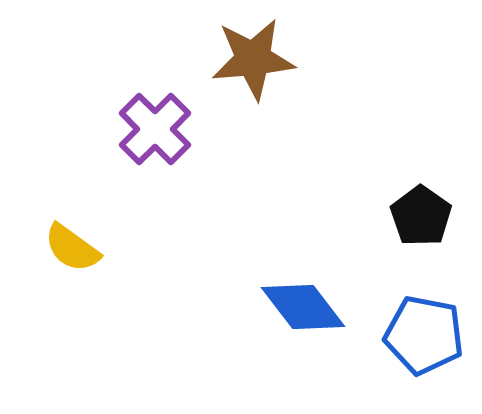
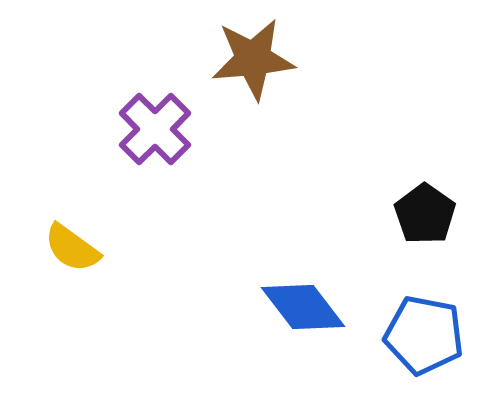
black pentagon: moved 4 px right, 2 px up
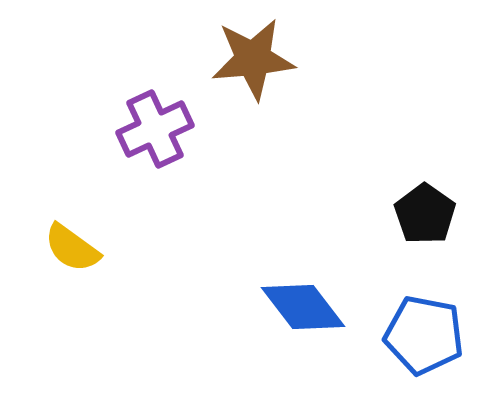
purple cross: rotated 20 degrees clockwise
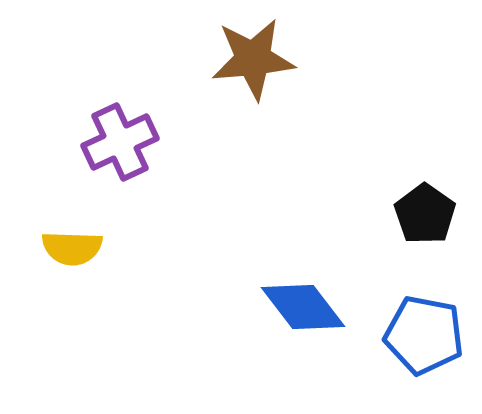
purple cross: moved 35 px left, 13 px down
yellow semicircle: rotated 34 degrees counterclockwise
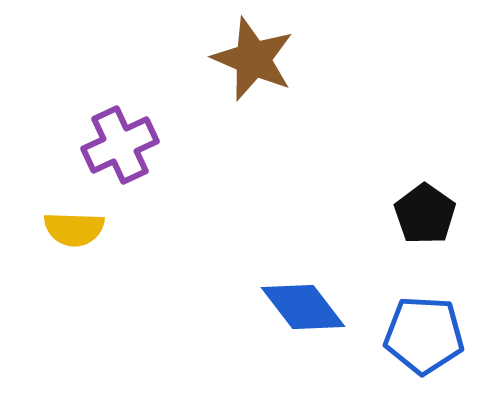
brown star: rotated 28 degrees clockwise
purple cross: moved 3 px down
yellow semicircle: moved 2 px right, 19 px up
blue pentagon: rotated 8 degrees counterclockwise
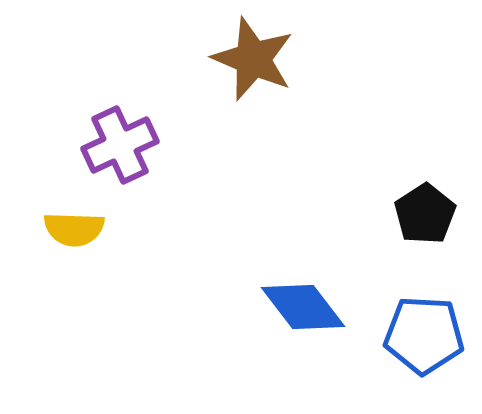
black pentagon: rotated 4 degrees clockwise
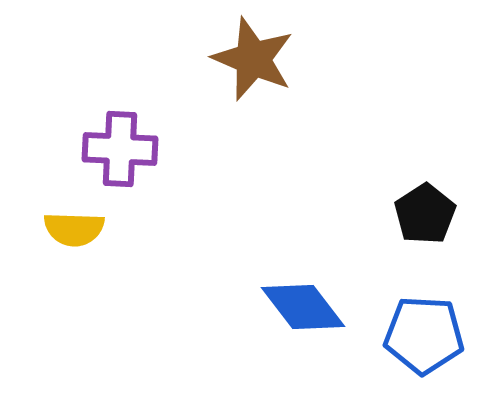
purple cross: moved 4 px down; rotated 28 degrees clockwise
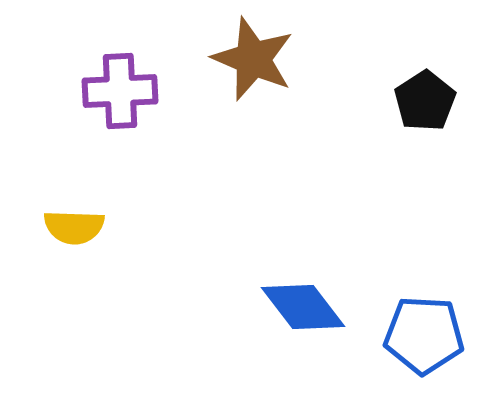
purple cross: moved 58 px up; rotated 6 degrees counterclockwise
black pentagon: moved 113 px up
yellow semicircle: moved 2 px up
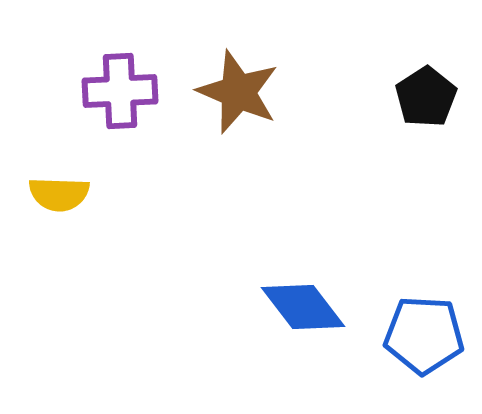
brown star: moved 15 px left, 33 px down
black pentagon: moved 1 px right, 4 px up
yellow semicircle: moved 15 px left, 33 px up
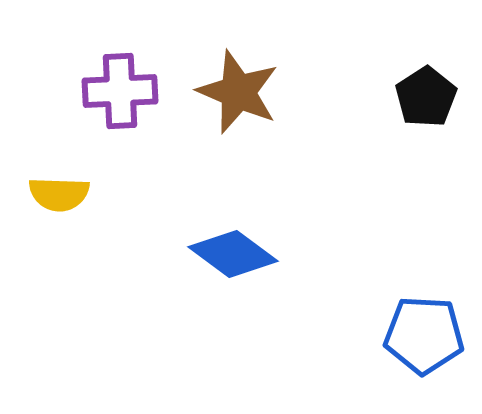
blue diamond: moved 70 px left, 53 px up; rotated 16 degrees counterclockwise
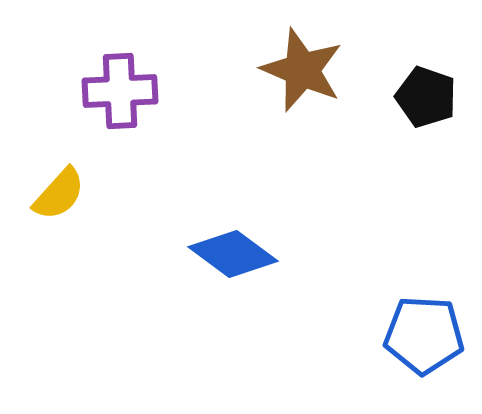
brown star: moved 64 px right, 22 px up
black pentagon: rotated 20 degrees counterclockwise
yellow semicircle: rotated 50 degrees counterclockwise
